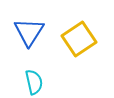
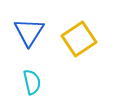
cyan semicircle: moved 2 px left
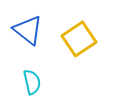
blue triangle: moved 1 px left, 2 px up; rotated 24 degrees counterclockwise
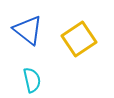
cyan semicircle: moved 2 px up
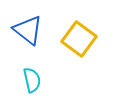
yellow square: rotated 20 degrees counterclockwise
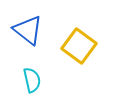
yellow square: moved 7 px down
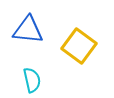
blue triangle: rotated 32 degrees counterclockwise
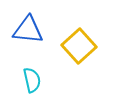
yellow square: rotated 12 degrees clockwise
